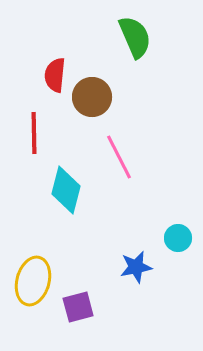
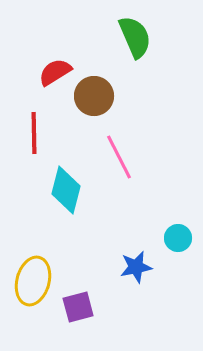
red semicircle: moved 3 px up; rotated 52 degrees clockwise
brown circle: moved 2 px right, 1 px up
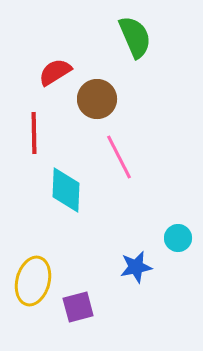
brown circle: moved 3 px right, 3 px down
cyan diamond: rotated 12 degrees counterclockwise
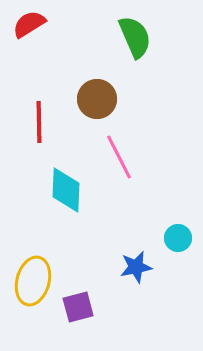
red semicircle: moved 26 px left, 48 px up
red line: moved 5 px right, 11 px up
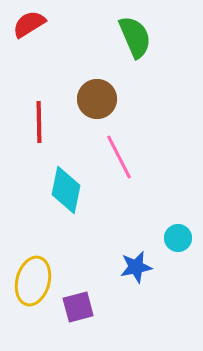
cyan diamond: rotated 9 degrees clockwise
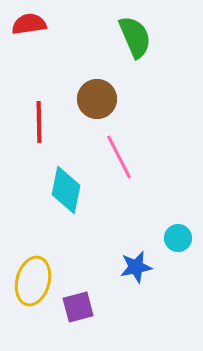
red semicircle: rotated 24 degrees clockwise
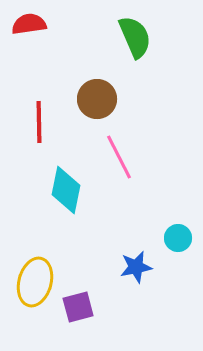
yellow ellipse: moved 2 px right, 1 px down
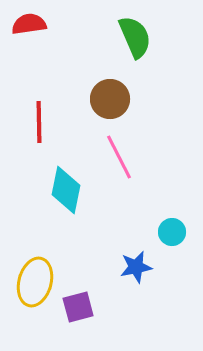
brown circle: moved 13 px right
cyan circle: moved 6 px left, 6 px up
